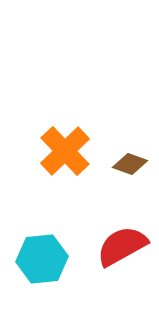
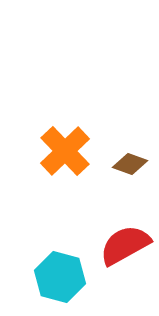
red semicircle: moved 3 px right, 1 px up
cyan hexagon: moved 18 px right, 18 px down; rotated 21 degrees clockwise
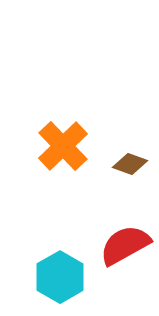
orange cross: moved 2 px left, 5 px up
cyan hexagon: rotated 15 degrees clockwise
